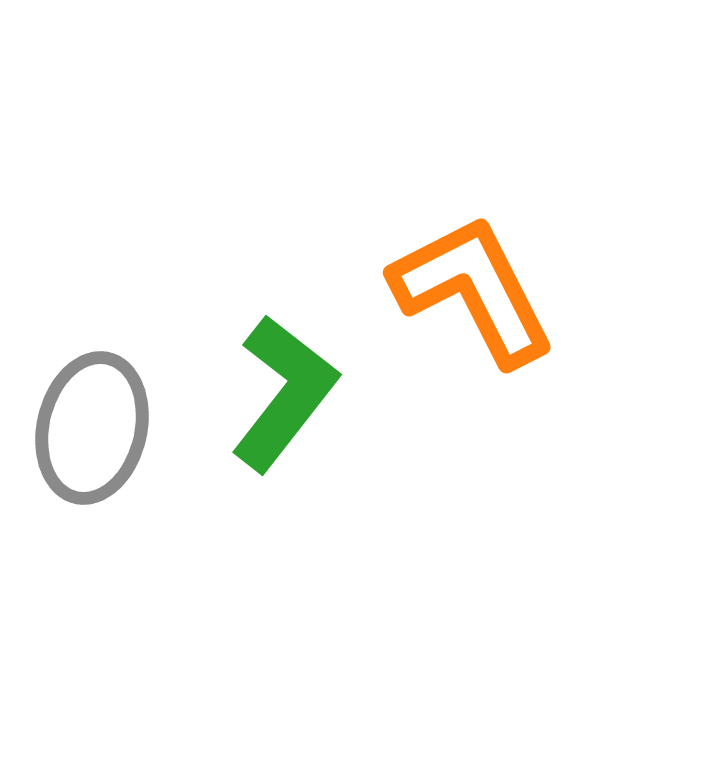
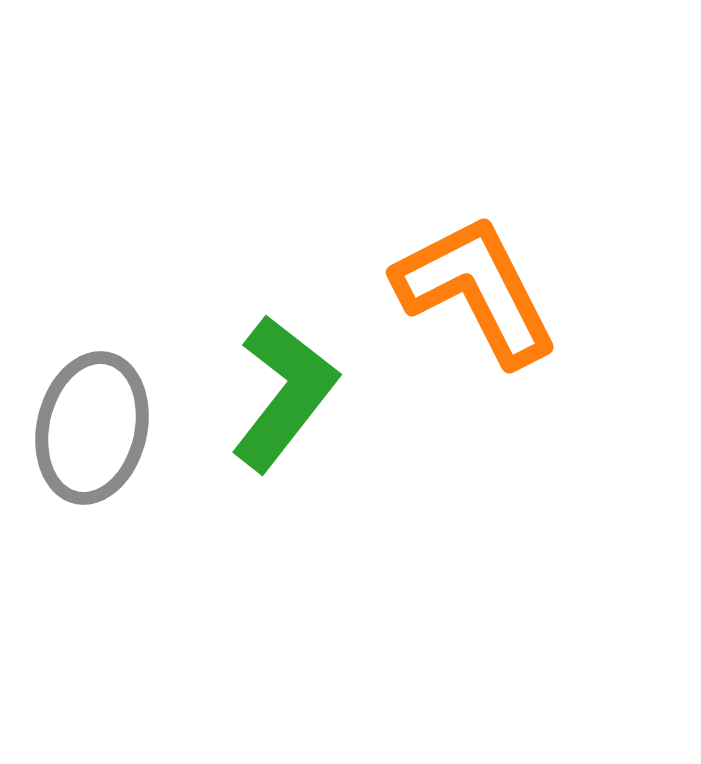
orange L-shape: moved 3 px right
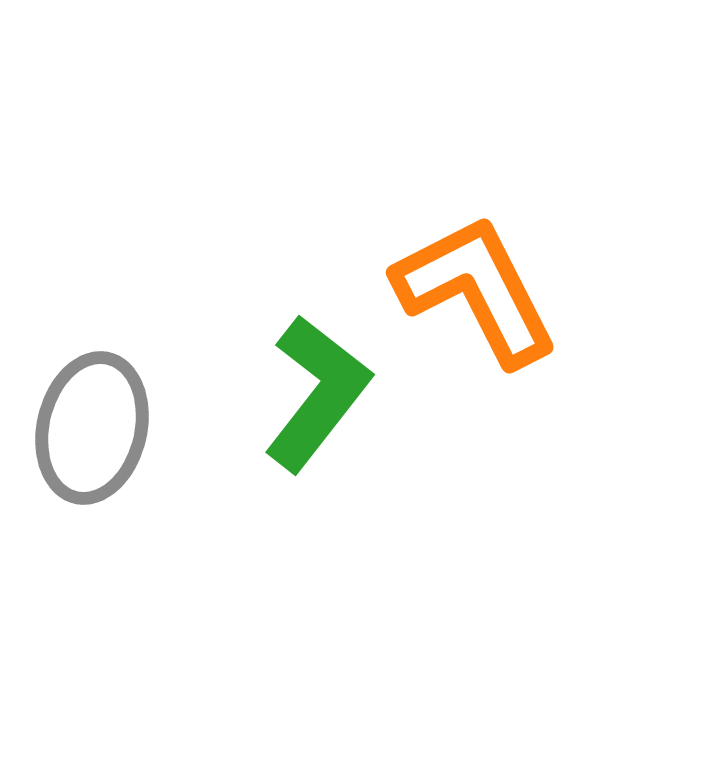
green L-shape: moved 33 px right
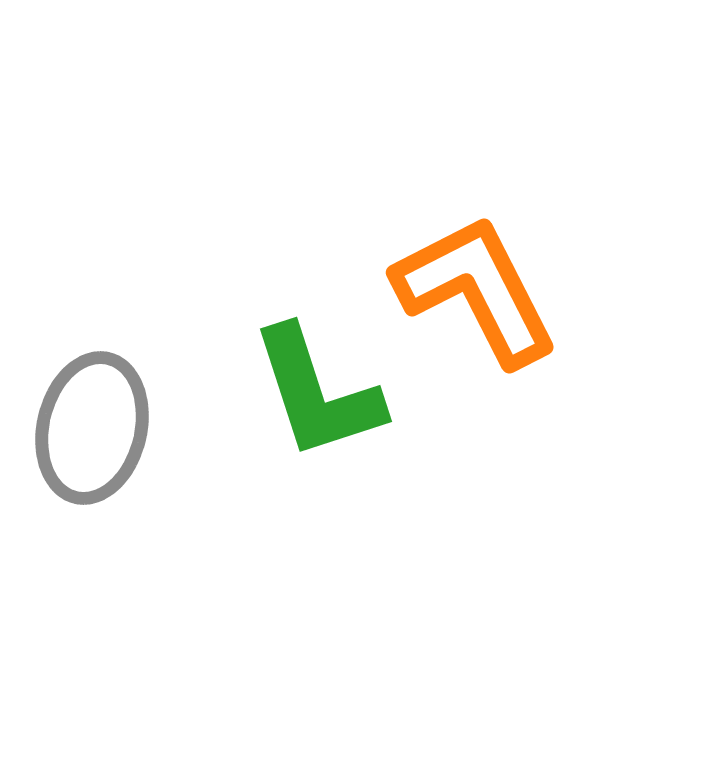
green L-shape: rotated 124 degrees clockwise
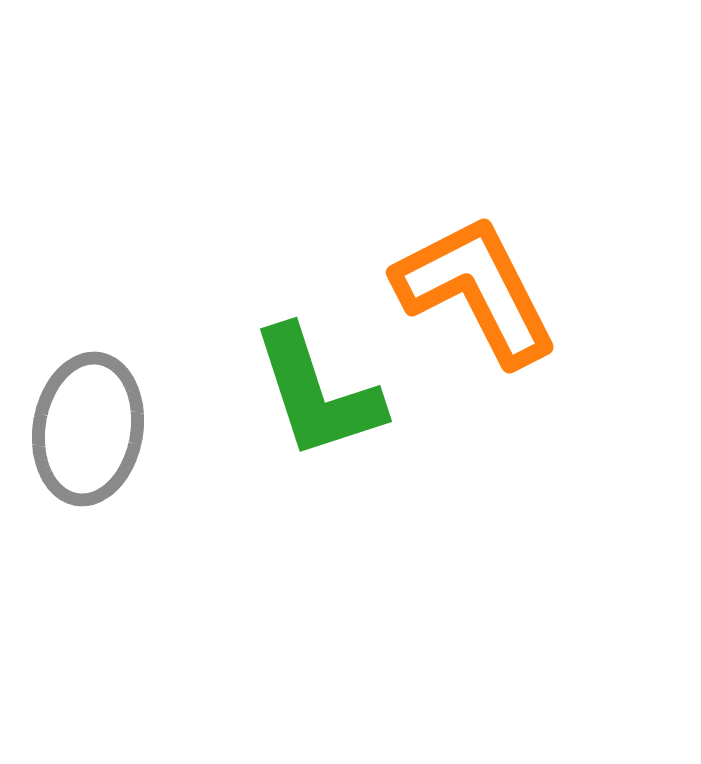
gray ellipse: moved 4 px left, 1 px down; rotated 4 degrees counterclockwise
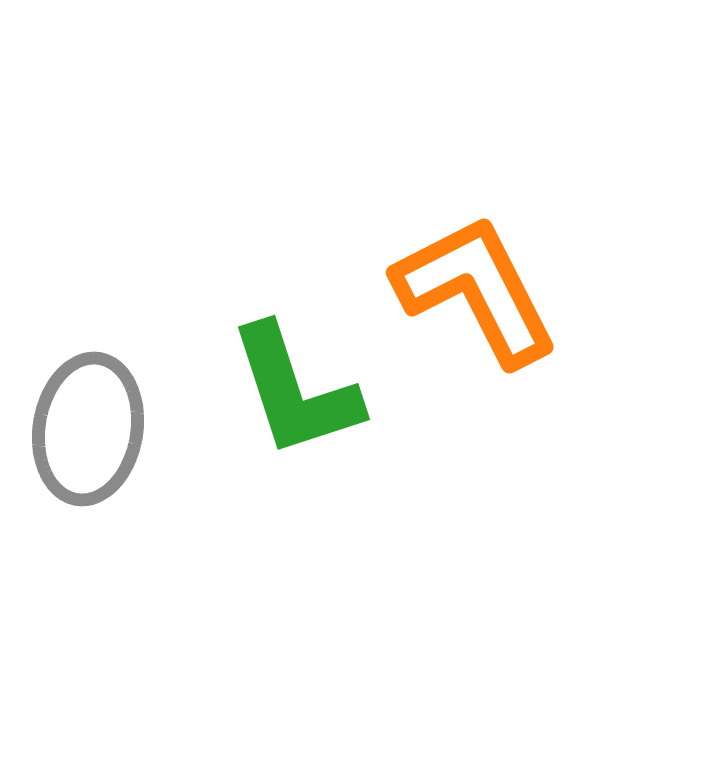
green L-shape: moved 22 px left, 2 px up
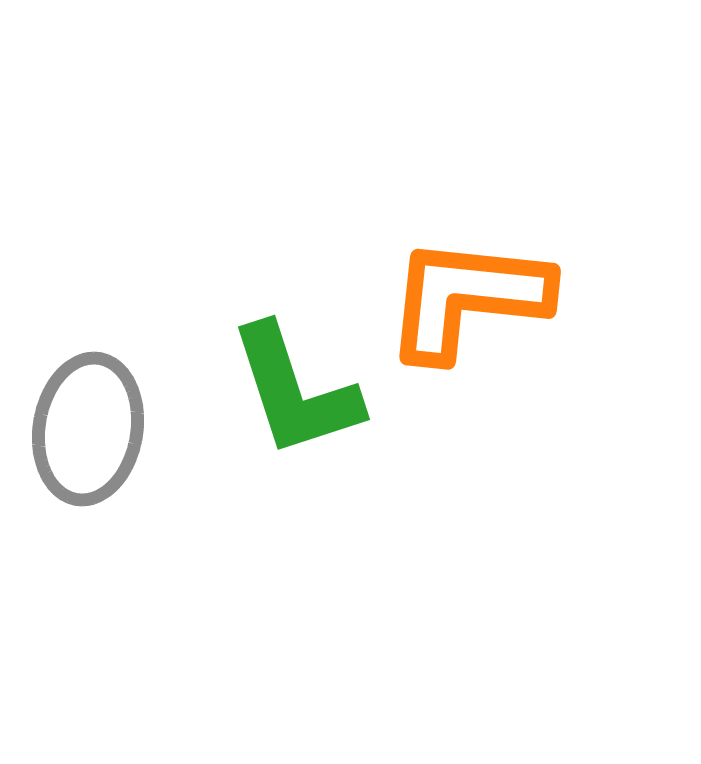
orange L-shape: moved 9 px left, 8 px down; rotated 57 degrees counterclockwise
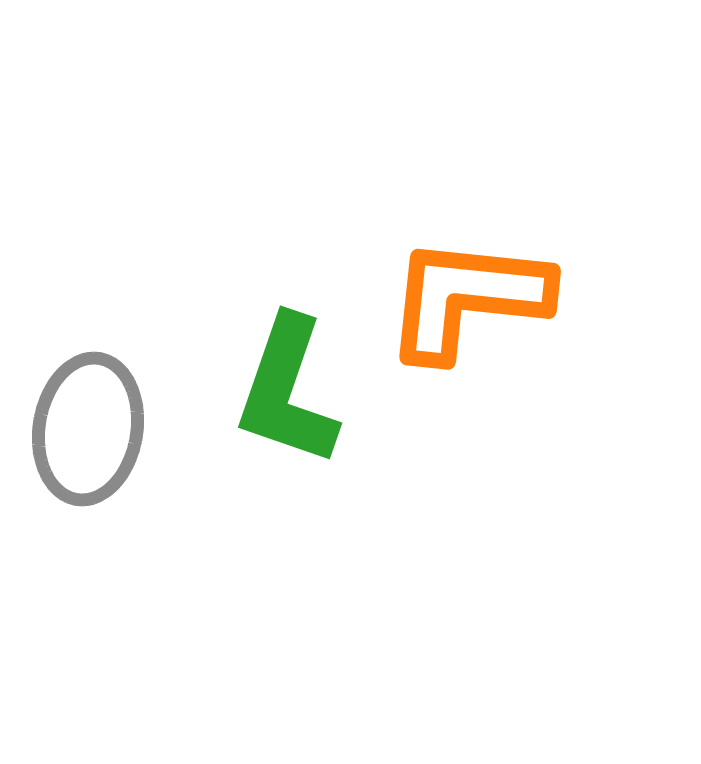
green L-shape: moved 8 px left; rotated 37 degrees clockwise
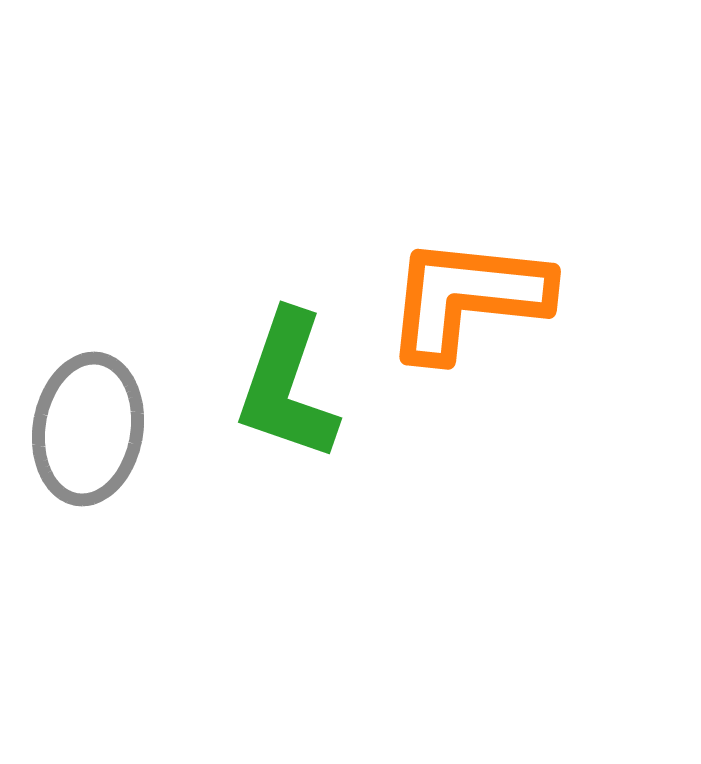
green L-shape: moved 5 px up
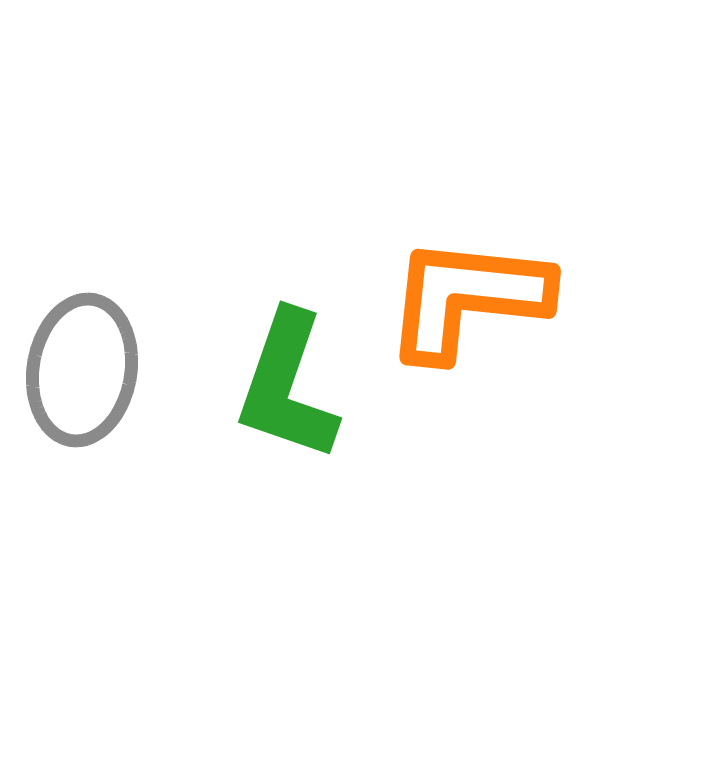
gray ellipse: moved 6 px left, 59 px up
